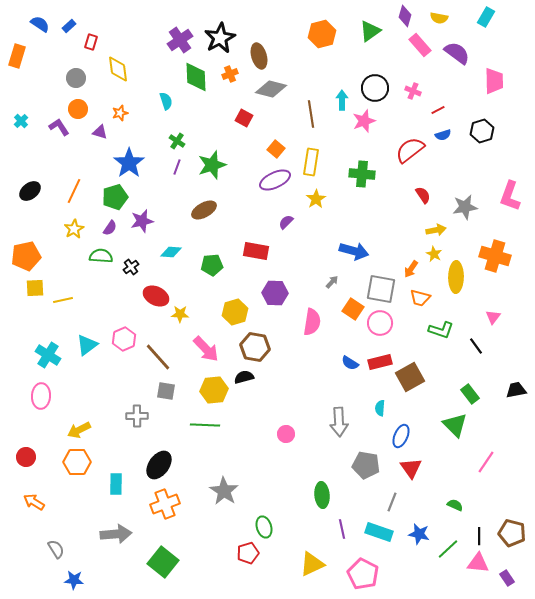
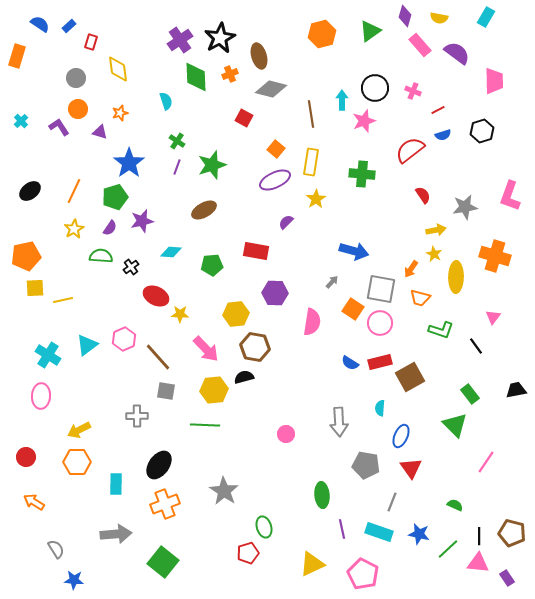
yellow hexagon at (235, 312): moved 1 px right, 2 px down; rotated 10 degrees clockwise
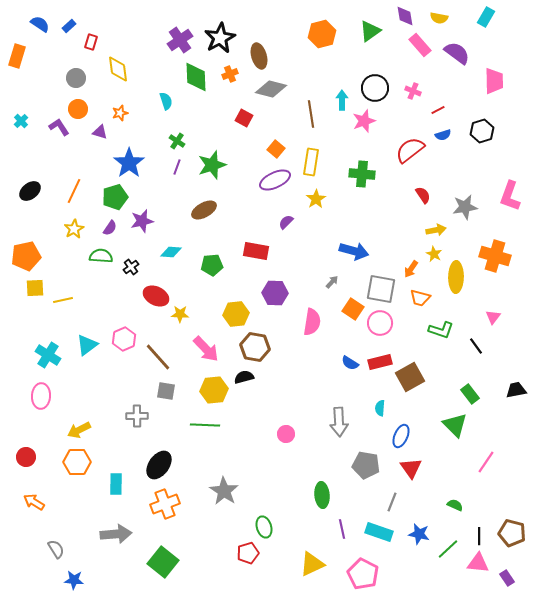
purple diamond at (405, 16): rotated 25 degrees counterclockwise
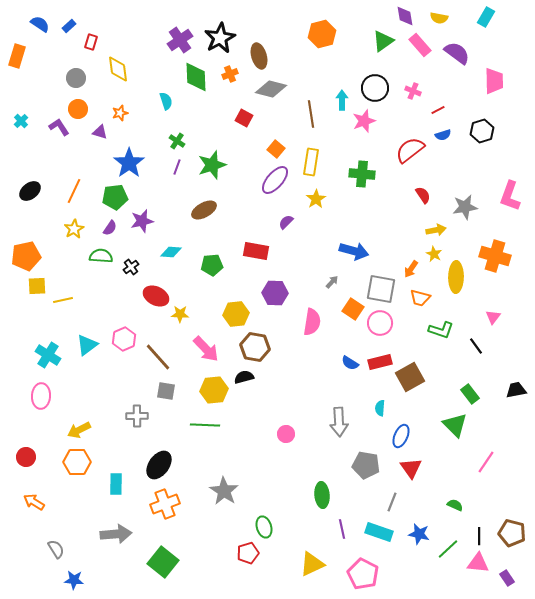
green triangle at (370, 31): moved 13 px right, 10 px down
purple ellipse at (275, 180): rotated 24 degrees counterclockwise
green pentagon at (115, 197): rotated 10 degrees clockwise
yellow square at (35, 288): moved 2 px right, 2 px up
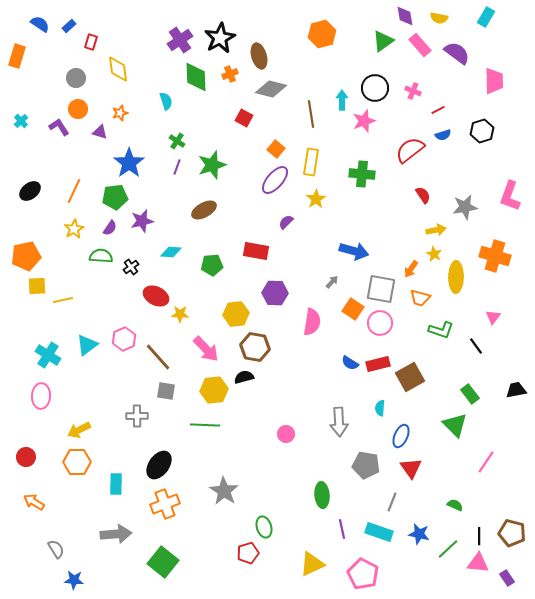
red rectangle at (380, 362): moved 2 px left, 2 px down
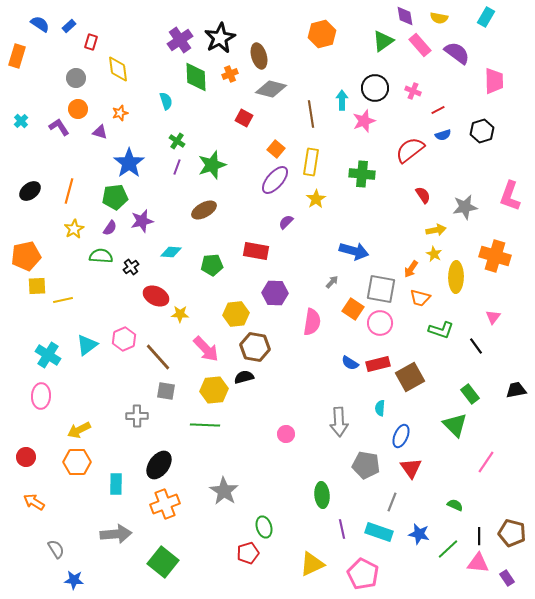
orange line at (74, 191): moved 5 px left; rotated 10 degrees counterclockwise
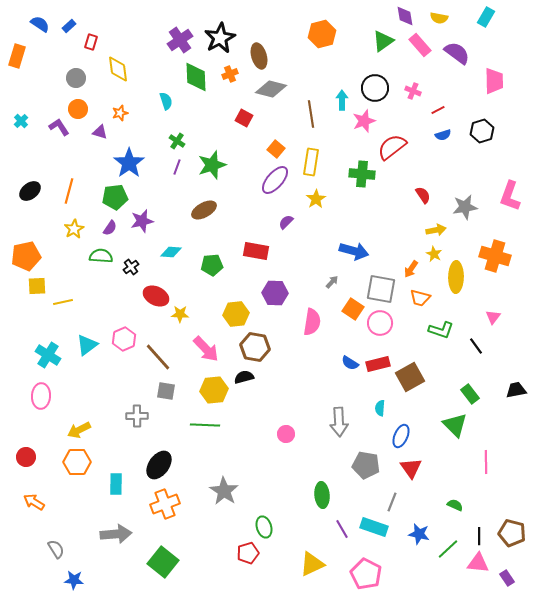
red semicircle at (410, 150): moved 18 px left, 3 px up
yellow line at (63, 300): moved 2 px down
pink line at (486, 462): rotated 35 degrees counterclockwise
purple line at (342, 529): rotated 18 degrees counterclockwise
cyan rectangle at (379, 532): moved 5 px left, 5 px up
pink pentagon at (363, 574): moved 3 px right
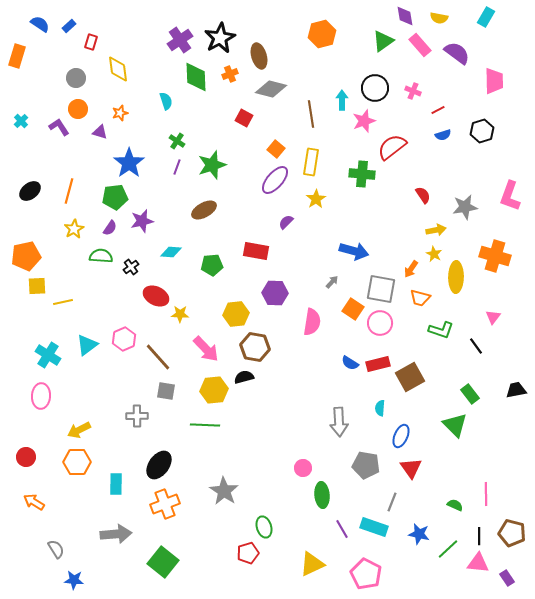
pink circle at (286, 434): moved 17 px right, 34 px down
pink line at (486, 462): moved 32 px down
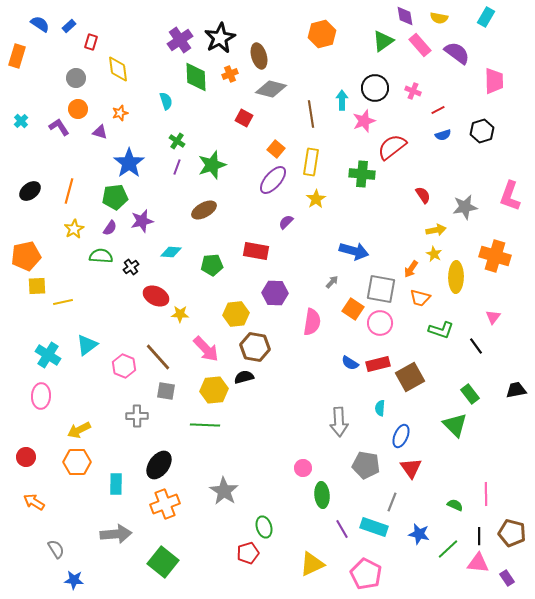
purple ellipse at (275, 180): moved 2 px left
pink hexagon at (124, 339): moved 27 px down; rotated 15 degrees counterclockwise
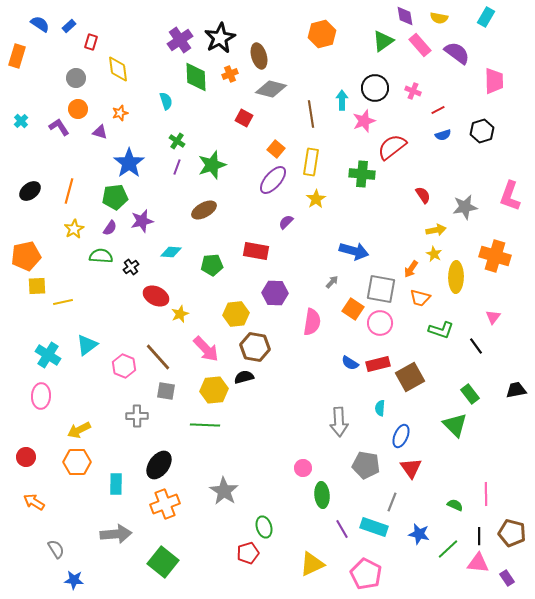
yellow star at (180, 314): rotated 24 degrees counterclockwise
